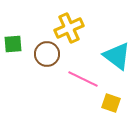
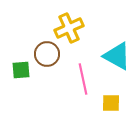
green square: moved 8 px right, 26 px down
cyan triangle: rotated 8 degrees counterclockwise
pink line: rotated 52 degrees clockwise
yellow square: rotated 18 degrees counterclockwise
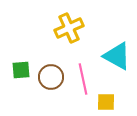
brown circle: moved 4 px right, 23 px down
yellow square: moved 5 px left, 1 px up
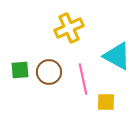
green square: moved 1 px left
brown circle: moved 2 px left, 5 px up
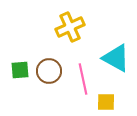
yellow cross: moved 1 px right, 1 px up
cyan triangle: moved 1 px left, 2 px down
brown circle: moved 1 px up
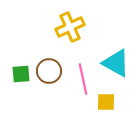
cyan triangle: moved 5 px down
green square: moved 1 px right, 4 px down
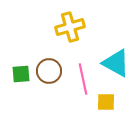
yellow cross: rotated 8 degrees clockwise
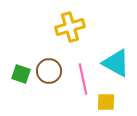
green square: rotated 24 degrees clockwise
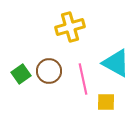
green square: rotated 36 degrees clockwise
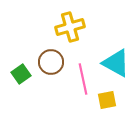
brown circle: moved 2 px right, 9 px up
yellow square: moved 1 px right, 2 px up; rotated 12 degrees counterclockwise
